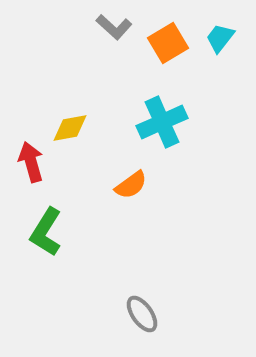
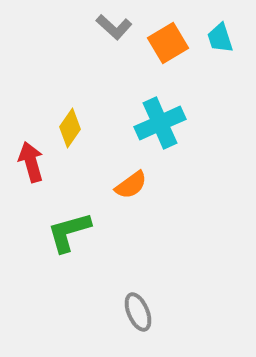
cyan trapezoid: rotated 56 degrees counterclockwise
cyan cross: moved 2 px left, 1 px down
yellow diamond: rotated 45 degrees counterclockwise
green L-shape: moved 23 px right; rotated 42 degrees clockwise
gray ellipse: moved 4 px left, 2 px up; rotated 12 degrees clockwise
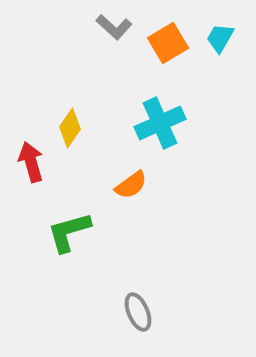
cyan trapezoid: rotated 48 degrees clockwise
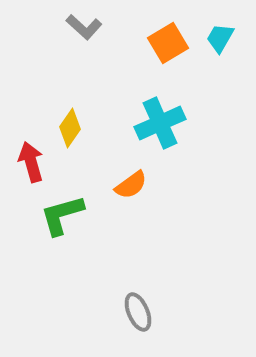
gray L-shape: moved 30 px left
green L-shape: moved 7 px left, 17 px up
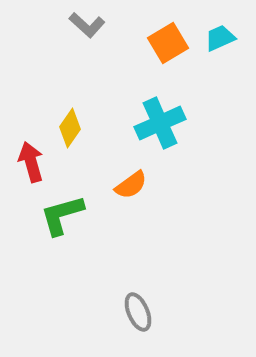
gray L-shape: moved 3 px right, 2 px up
cyan trapezoid: rotated 36 degrees clockwise
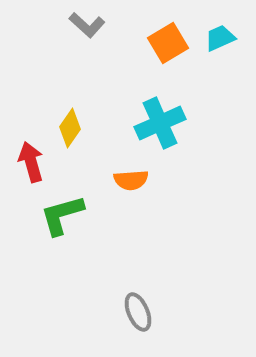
orange semicircle: moved 5 px up; rotated 32 degrees clockwise
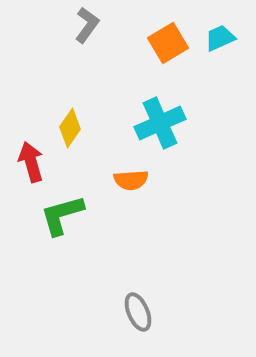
gray L-shape: rotated 96 degrees counterclockwise
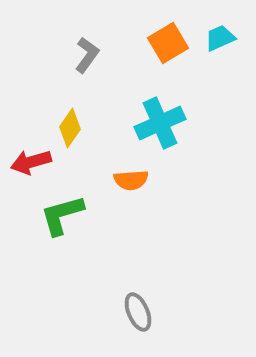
gray L-shape: moved 30 px down
red arrow: rotated 90 degrees counterclockwise
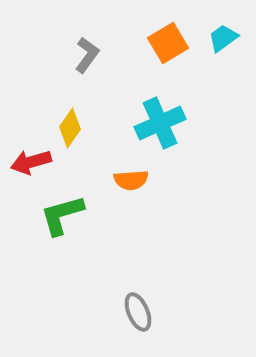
cyan trapezoid: moved 3 px right; rotated 12 degrees counterclockwise
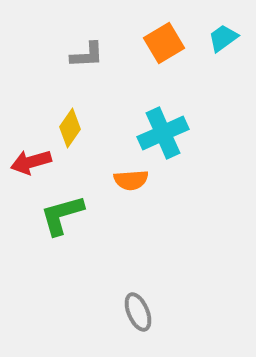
orange square: moved 4 px left
gray L-shape: rotated 51 degrees clockwise
cyan cross: moved 3 px right, 10 px down
